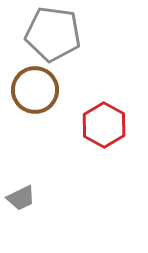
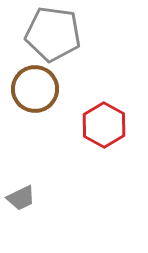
brown circle: moved 1 px up
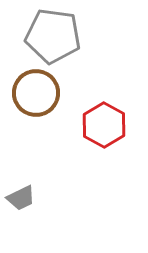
gray pentagon: moved 2 px down
brown circle: moved 1 px right, 4 px down
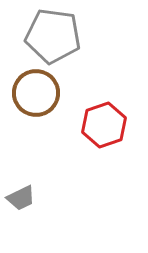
red hexagon: rotated 12 degrees clockwise
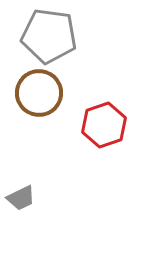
gray pentagon: moved 4 px left
brown circle: moved 3 px right
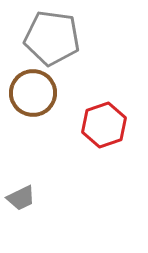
gray pentagon: moved 3 px right, 2 px down
brown circle: moved 6 px left
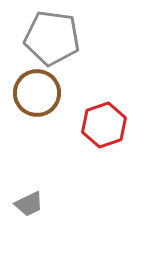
brown circle: moved 4 px right
gray trapezoid: moved 8 px right, 6 px down
